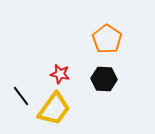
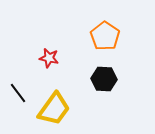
orange pentagon: moved 2 px left, 3 px up
red star: moved 11 px left, 16 px up
black line: moved 3 px left, 3 px up
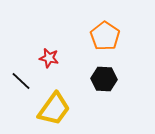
black line: moved 3 px right, 12 px up; rotated 10 degrees counterclockwise
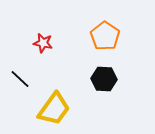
red star: moved 6 px left, 15 px up
black line: moved 1 px left, 2 px up
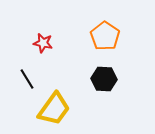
black line: moved 7 px right; rotated 15 degrees clockwise
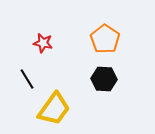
orange pentagon: moved 3 px down
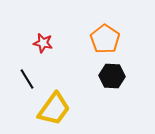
black hexagon: moved 8 px right, 3 px up
